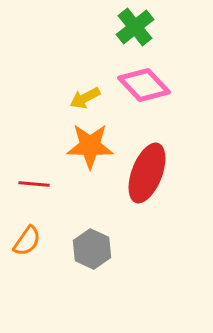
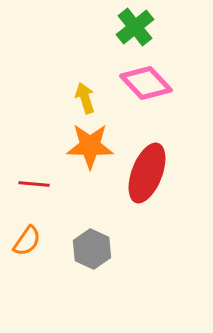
pink diamond: moved 2 px right, 2 px up
yellow arrow: rotated 100 degrees clockwise
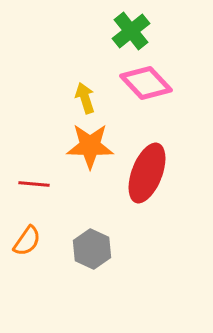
green cross: moved 4 px left, 4 px down
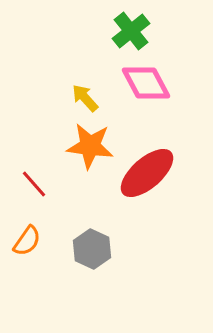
pink diamond: rotated 15 degrees clockwise
yellow arrow: rotated 24 degrees counterclockwise
orange star: rotated 6 degrees clockwise
red ellipse: rotated 28 degrees clockwise
red line: rotated 44 degrees clockwise
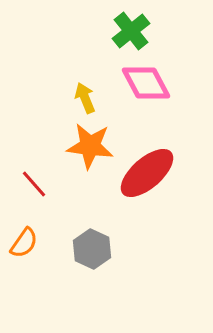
yellow arrow: rotated 20 degrees clockwise
orange semicircle: moved 3 px left, 2 px down
